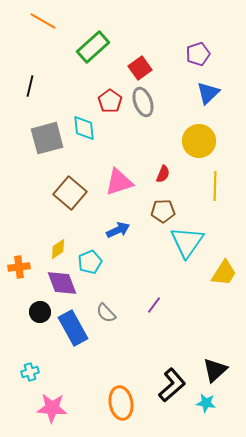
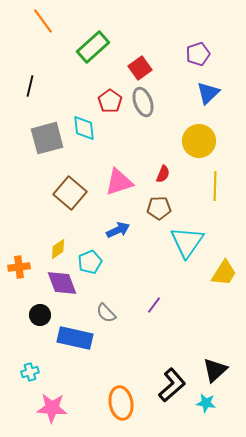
orange line: rotated 24 degrees clockwise
brown pentagon: moved 4 px left, 3 px up
black circle: moved 3 px down
blue rectangle: moved 2 px right, 10 px down; rotated 48 degrees counterclockwise
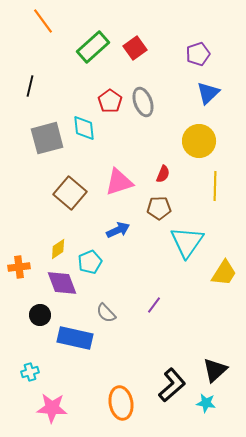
red square: moved 5 px left, 20 px up
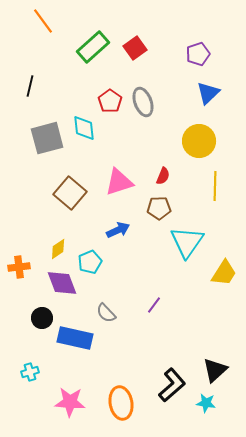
red semicircle: moved 2 px down
black circle: moved 2 px right, 3 px down
pink star: moved 18 px right, 6 px up
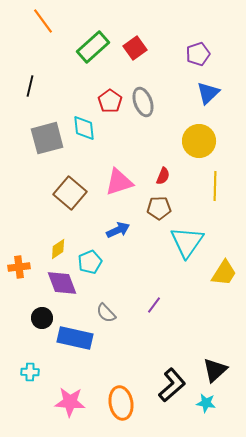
cyan cross: rotated 18 degrees clockwise
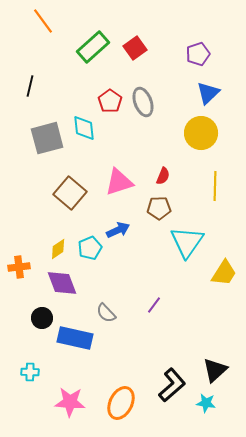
yellow circle: moved 2 px right, 8 px up
cyan pentagon: moved 14 px up
orange ellipse: rotated 36 degrees clockwise
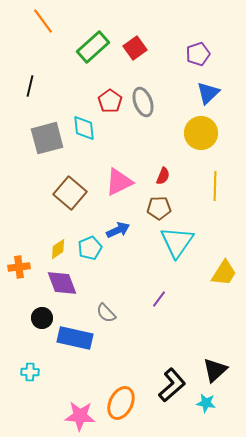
pink triangle: rotated 8 degrees counterclockwise
cyan triangle: moved 10 px left
purple line: moved 5 px right, 6 px up
pink star: moved 10 px right, 14 px down
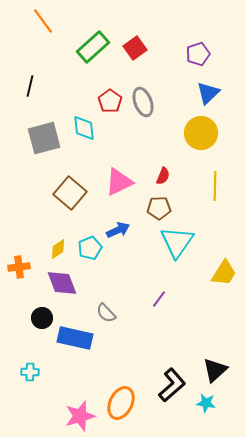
gray square: moved 3 px left
pink star: rotated 20 degrees counterclockwise
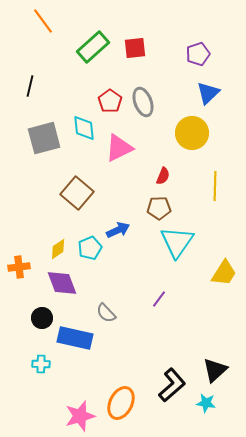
red square: rotated 30 degrees clockwise
yellow circle: moved 9 px left
pink triangle: moved 34 px up
brown square: moved 7 px right
cyan cross: moved 11 px right, 8 px up
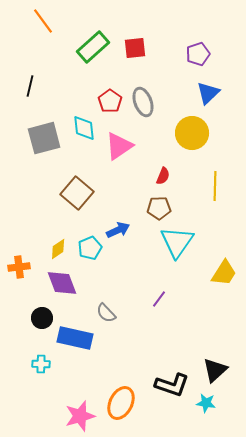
pink triangle: moved 2 px up; rotated 8 degrees counterclockwise
black L-shape: rotated 60 degrees clockwise
